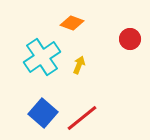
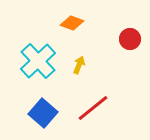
cyan cross: moved 4 px left, 4 px down; rotated 9 degrees counterclockwise
red line: moved 11 px right, 10 px up
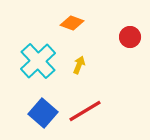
red circle: moved 2 px up
red line: moved 8 px left, 3 px down; rotated 8 degrees clockwise
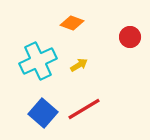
cyan cross: rotated 18 degrees clockwise
yellow arrow: rotated 36 degrees clockwise
red line: moved 1 px left, 2 px up
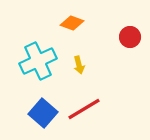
yellow arrow: rotated 108 degrees clockwise
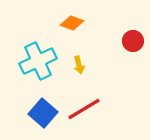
red circle: moved 3 px right, 4 px down
